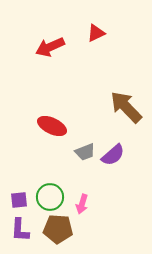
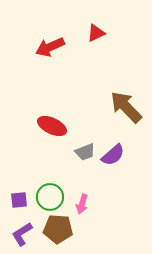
purple L-shape: moved 2 px right, 4 px down; rotated 55 degrees clockwise
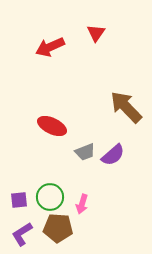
red triangle: rotated 30 degrees counterclockwise
brown pentagon: moved 1 px up
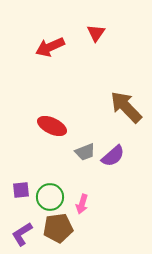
purple semicircle: moved 1 px down
purple square: moved 2 px right, 10 px up
brown pentagon: rotated 12 degrees counterclockwise
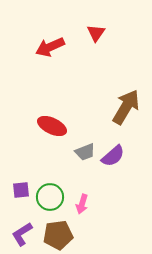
brown arrow: rotated 75 degrees clockwise
brown pentagon: moved 7 px down
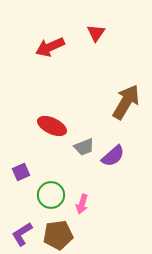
brown arrow: moved 5 px up
gray trapezoid: moved 1 px left, 5 px up
purple square: moved 18 px up; rotated 18 degrees counterclockwise
green circle: moved 1 px right, 2 px up
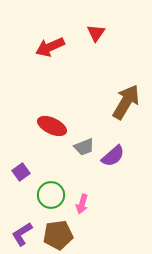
purple square: rotated 12 degrees counterclockwise
